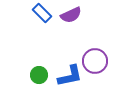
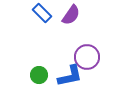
purple semicircle: rotated 30 degrees counterclockwise
purple circle: moved 8 px left, 4 px up
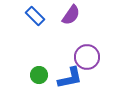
blue rectangle: moved 7 px left, 3 px down
blue L-shape: moved 2 px down
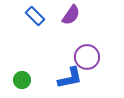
green circle: moved 17 px left, 5 px down
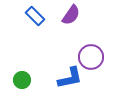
purple circle: moved 4 px right
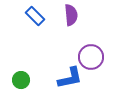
purple semicircle: rotated 40 degrees counterclockwise
green circle: moved 1 px left
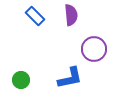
purple circle: moved 3 px right, 8 px up
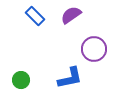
purple semicircle: rotated 120 degrees counterclockwise
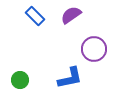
green circle: moved 1 px left
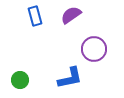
blue rectangle: rotated 30 degrees clockwise
